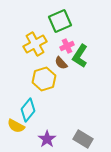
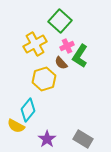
green square: rotated 25 degrees counterclockwise
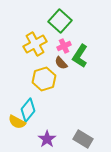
pink cross: moved 3 px left
yellow semicircle: moved 1 px right, 4 px up
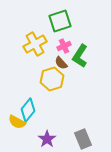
green square: rotated 30 degrees clockwise
yellow hexagon: moved 8 px right
gray rectangle: rotated 36 degrees clockwise
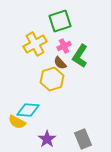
brown semicircle: moved 1 px left
cyan diamond: rotated 55 degrees clockwise
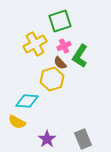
cyan diamond: moved 1 px left, 9 px up
